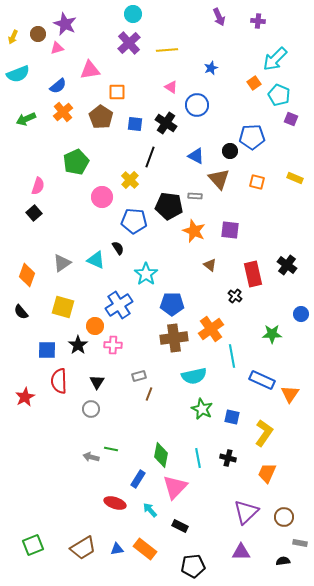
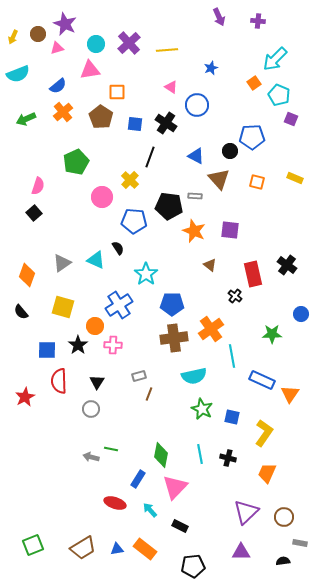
cyan circle at (133, 14): moved 37 px left, 30 px down
cyan line at (198, 458): moved 2 px right, 4 px up
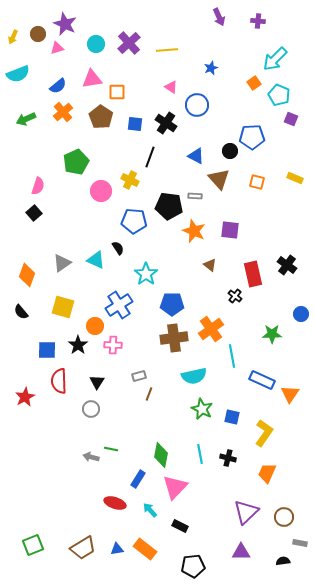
pink triangle at (90, 70): moved 2 px right, 9 px down
yellow cross at (130, 180): rotated 18 degrees counterclockwise
pink circle at (102, 197): moved 1 px left, 6 px up
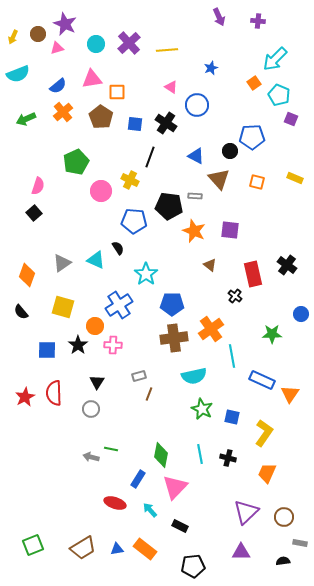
red semicircle at (59, 381): moved 5 px left, 12 px down
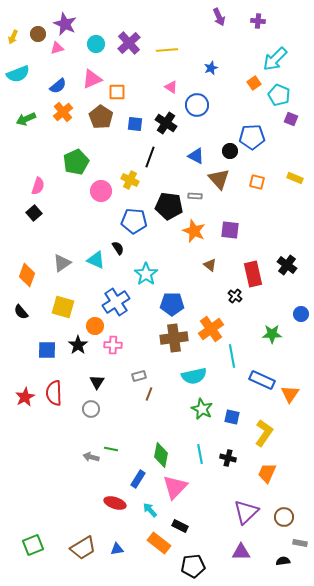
pink triangle at (92, 79): rotated 15 degrees counterclockwise
blue cross at (119, 305): moved 3 px left, 3 px up
orange rectangle at (145, 549): moved 14 px right, 6 px up
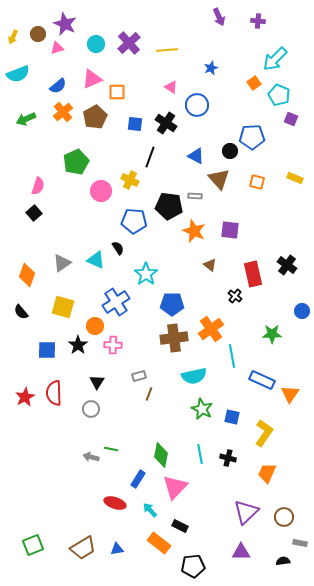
brown pentagon at (101, 117): moved 6 px left; rotated 10 degrees clockwise
blue circle at (301, 314): moved 1 px right, 3 px up
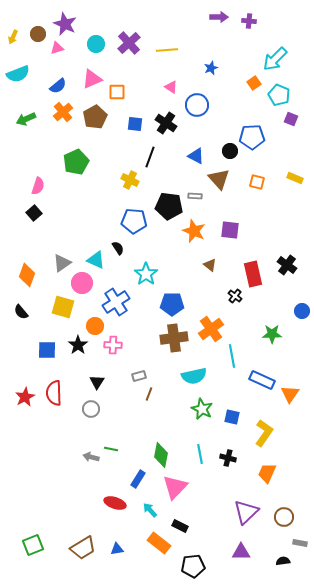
purple arrow at (219, 17): rotated 66 degrees counterclockwise
purple cross at (258, 21): moved 9 px left
pink circle at (101, 191): moved 19 px left, 92 px down
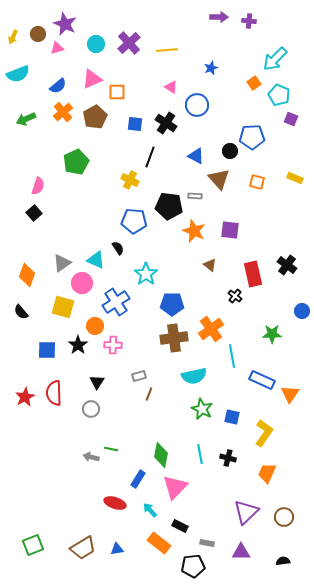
gray rectangle at (300, 543): moved 93 px left
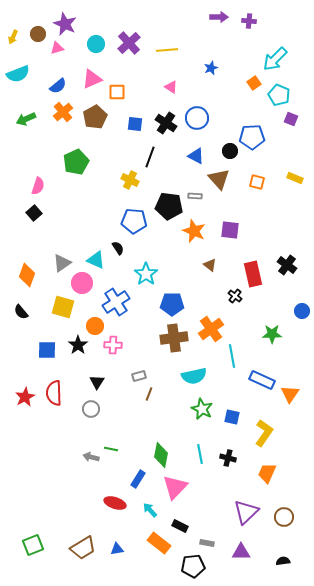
blue circle at (197, 105): moved 13 px down
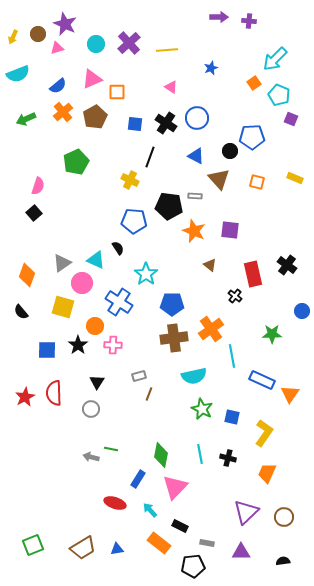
blue cross at (116, 302): moved 3 px right; rotated 24 degrees counterclockwise
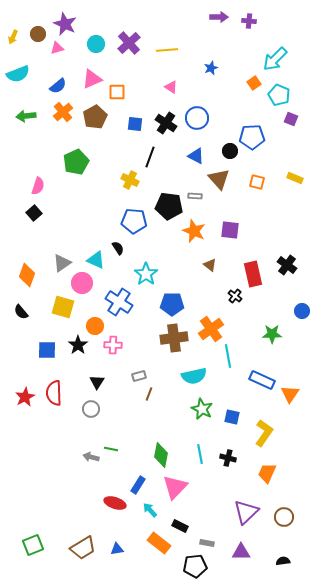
green arrow at (26, 119): moved 3 px up; rotated 18 degrees clockwise
cyan line at (232, 356): moved 4 px left
blue rectangle at (138, 479): moved 6 px down
black pentagon at (193, 566): moved 2 px right
